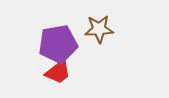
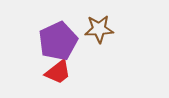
purple pentagon: moved 3 px up; rotated 15 degrees counterclockwise
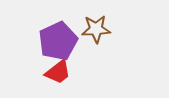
brown star: moved 3 px left
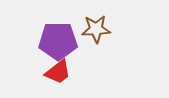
purple pentagon: rotated 24 degrees clockwise
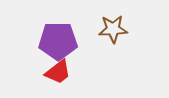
brown star: moved 17 px right
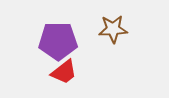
red trapezoid: moved 6 px right
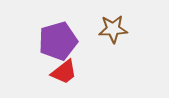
purple pentagon: rotated 15 degrees counterclockwise
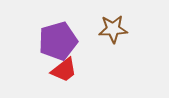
red trapezoid: moved 2 px up
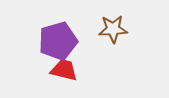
red trapezoid: rotated 128 degrees counterclockwise
